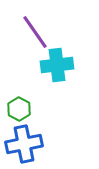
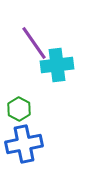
purple line: moved 1 px left, 11 px down
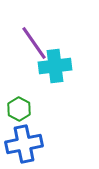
cyan cross: moved 2 px left, 1 px down
